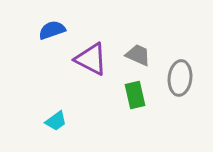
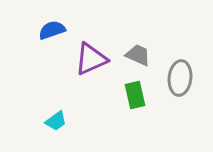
purple triangle: rotated 51 degrees counterclockwise
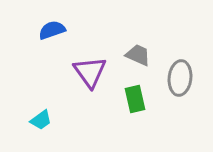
purple triangle: moved 1 px left, 13 px down; rotated 42 degrees counterclockwise
green rectangle: moved 4 px down
cyan trapezoid: moved 15 px left, 1 px up
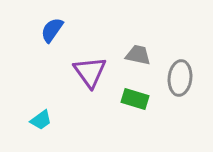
blue semicircle: rotated 36 degrees counterclockwise
gray trapezoid: rotated 12 degrees counterclockwise
green rectangle: rotated 60 degrees counterclockwise
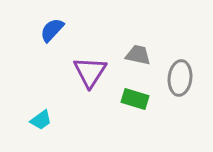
blue semicircle: rotated 8 degrees clockwise
purple triangle: rotated 9 degrees clockwise
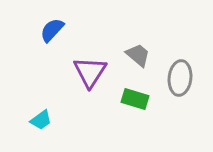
gray trapezoid: rotated 28 degrees clockwise
